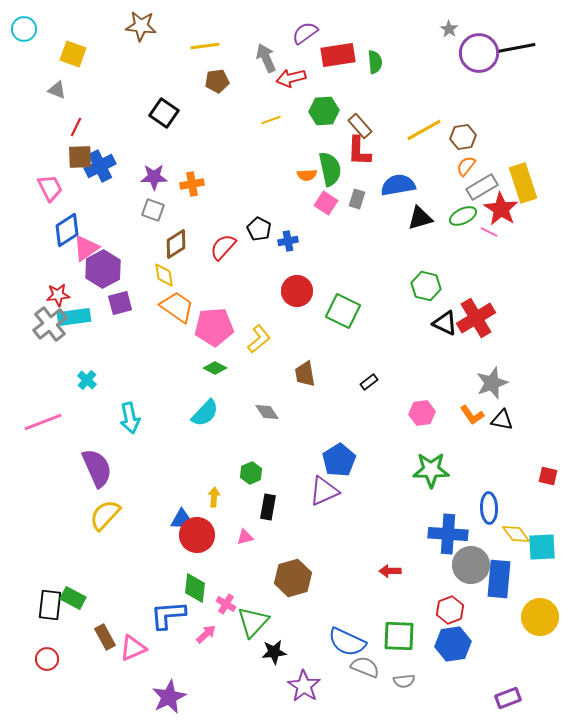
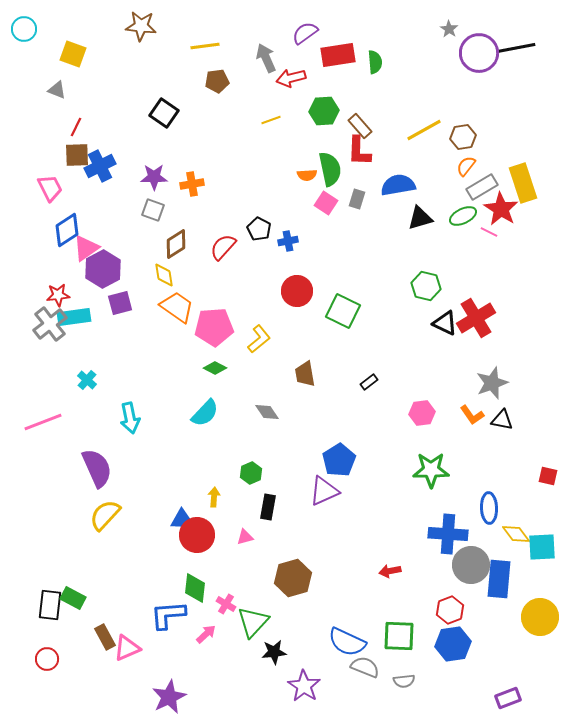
brown square at (80, 157): moved 3 px left, 2 px up
red arrow at (390, 571): rotated 10 degrees counterclockwise
pink triangle at (133, 648): moved 6 px left
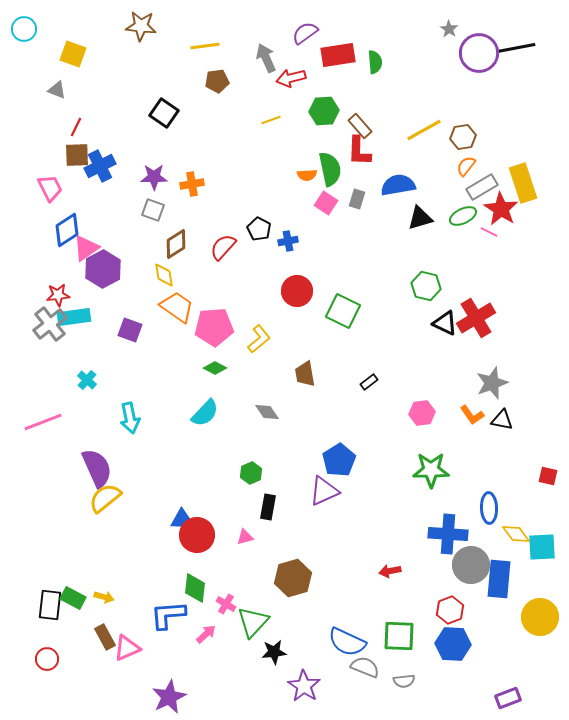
purple square at (120, 303): moved 10 px right, 27 px down; rotated 35 degrees clockwise
yellow arrow at (214, 497): moved 110 px left, 100 px down; rotated 102 degrees clockwise
yellow semicircle at (105, 515): moved 17 px up; rotated 8 degrees clockwise
blue hexagon at (453, 644): rotated 12 degrees clockwise
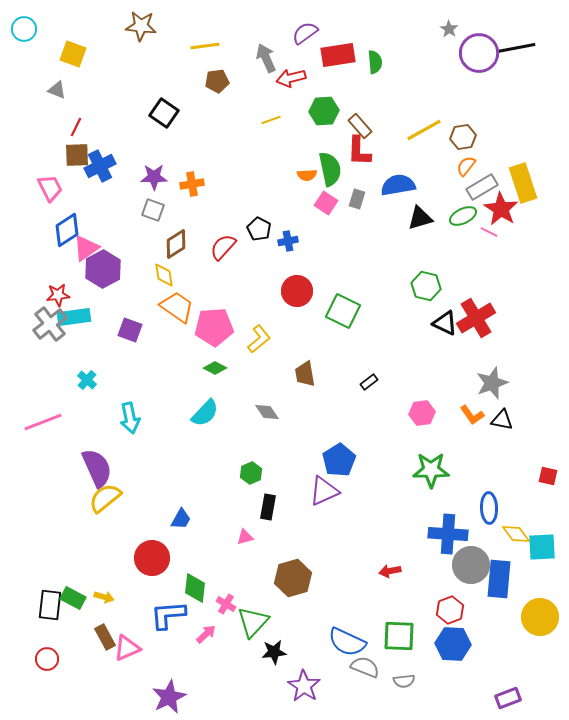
red circle at (197, 535): moved 45 px left, 23 px down
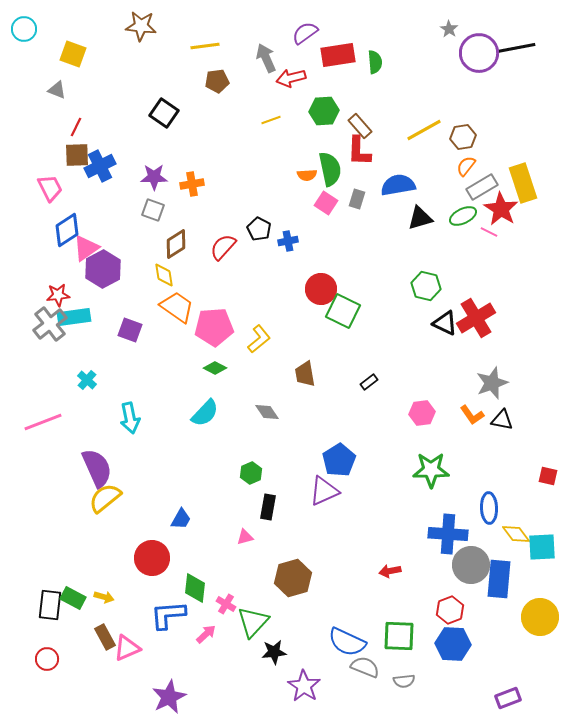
red circle at (297, 291): moved 24 px right, 2 px up
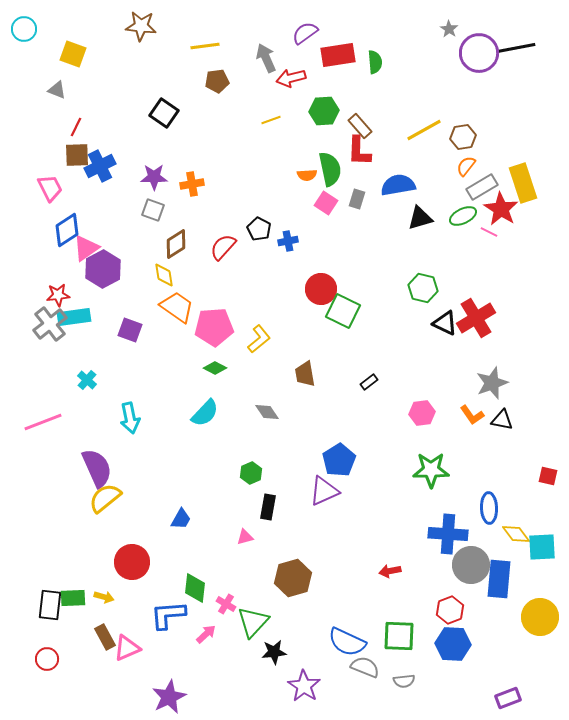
green hexagon at (426, 286): moved 3 px left, 2 px down
red circle at (152, 558): moved 20 px left, 4 px down
green rectangle at (73, 598): rotated 30 degrees counterclockwise
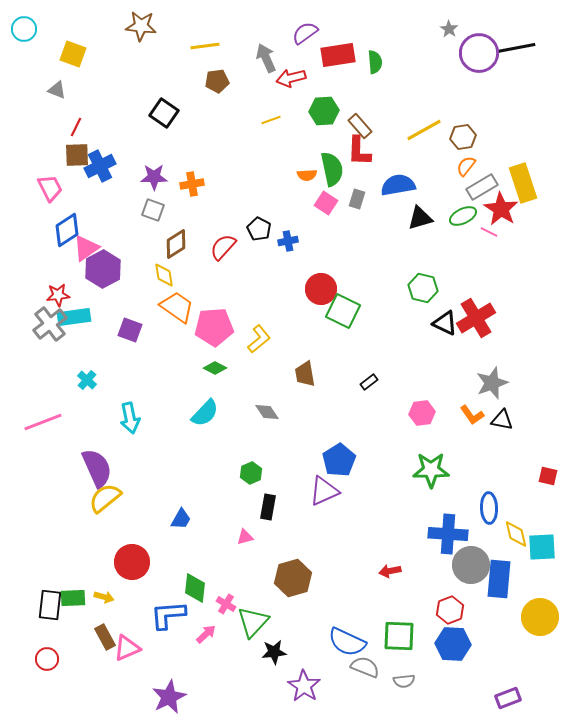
green semicircle at (330, 169): moved 2 px right
yellow diamond at (516, 534): rotated 24 degrees clockwise
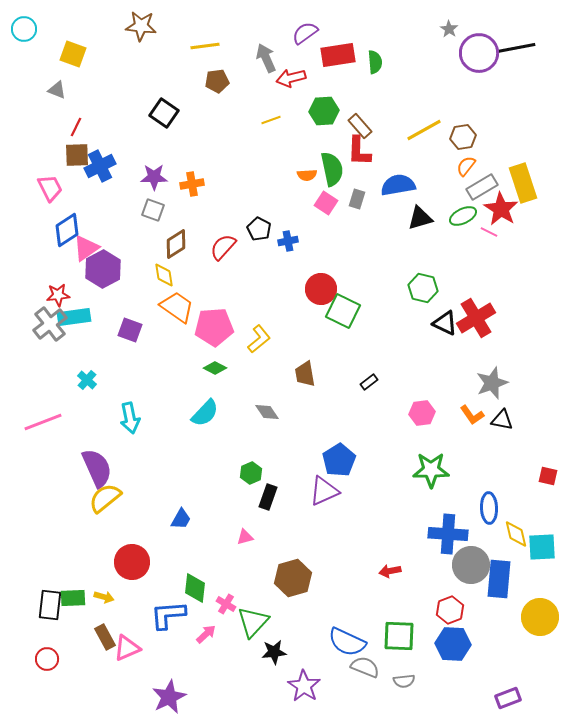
black rectangle at (268, 507): moved 10 px up; rotated 10 degrees clockwise
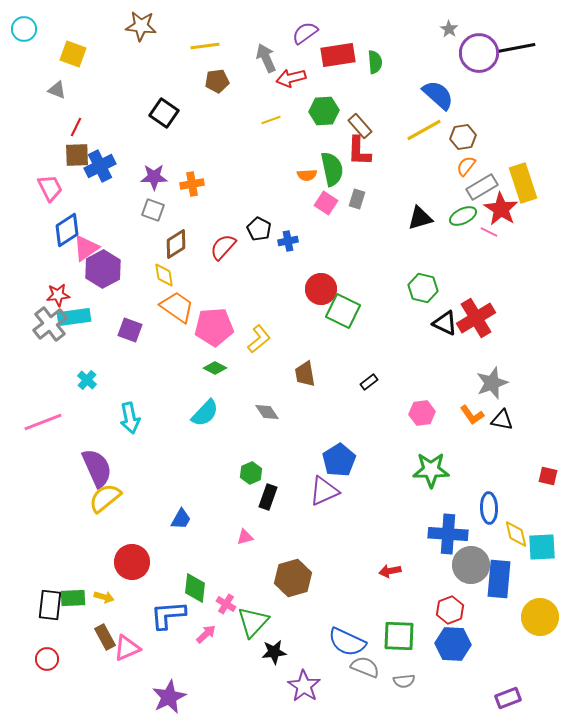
blue semicircle at (398, 185): moved 40 px right, 90 px up; rotated 52 degrees clockwise
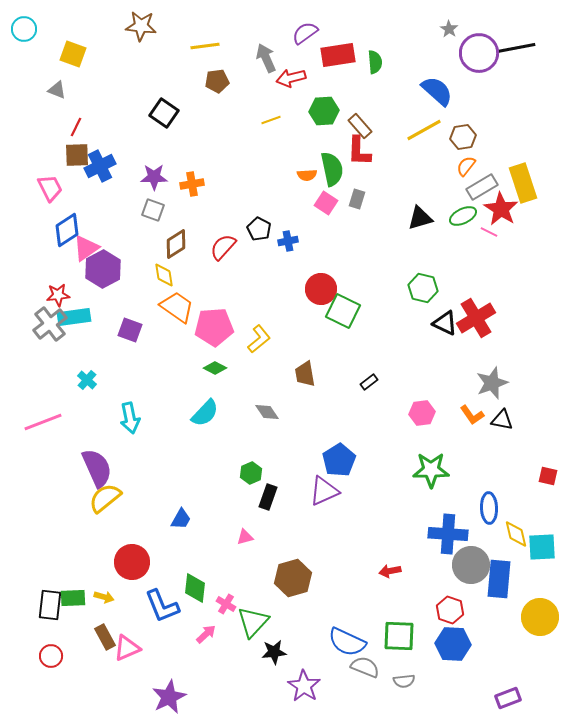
blue semicircle at (438, 95): moved 1 px left, 4 px up
red hexagon at (450, 610): rotated 20 degrees counterclockwise
blue L-shape at (168, 615): moved 6 px left, 9 px up; rotated 108 degrees counterclockwise
red circle at (47, 659): moved 4 px right, 3 px up
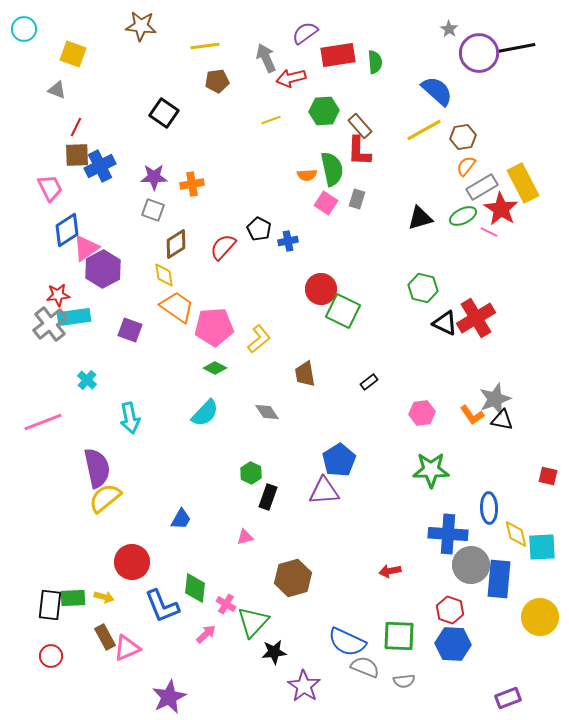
yellow rectangle at (523, 183): rotated 9 degrees counterclockwise
gray star at (492, 383): moved 3 px right, 16 px down
purple semicircle at (97, 468): rotated 12 degrees clockwise
green hexagon at (251, 473): rotated 10 degrees counterclockwise
purple triangle at (324, 491): rotated 20 degrees clockwise
